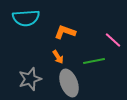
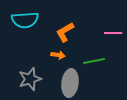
cyan semicircle: moved 1 px left, 2 px down
orange L-shape: rotated 50 degrees counterclockwise
pink line: moved 7 px up; rotated 42 degrees counterclockwise
orange arrow: moved 2 px up; rotated 48 degrees counterclockwise
gray ellipse: moved 1 px right; rotated 28 degrees clockwise
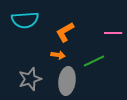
green line: rotated 15 degrees counterclockwise
gray ellipse: moved 3 px left, 2 px up
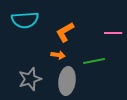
green line: rotated 15 degrees clockwise
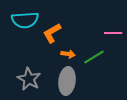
orange L-shape: moved 13 px left, 1 px down
orange arrow: moved 10 px right, 1 px up
green line: moved 4 px up; rotated 20 degrees counterclockwise
gray star: moved 1 px left; rotated 25 degrees counterclockwise
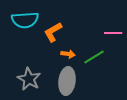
orange L-shape: moved 1 px right, 1 px up
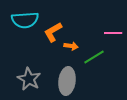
orange arrow: moved 3 px right, 8 px up
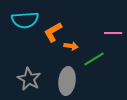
green line: moved 2 px down
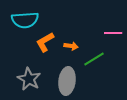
orange L-shape: moved 8 px left, 10 px down
